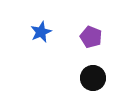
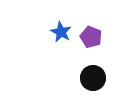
blue star: moved 20 px right; rotated 20 degrees counterclockwise
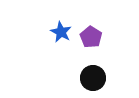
purple pentagon: rotated 10 degrees clockwise
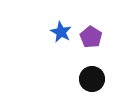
black circle: moved 1 px left, 1 px down
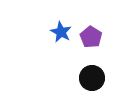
black circle: moved 1 px up
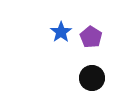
blue star: rotated 10 degrees clockwise
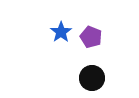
purple pentagon: rotated 10 degrees counterclockwise
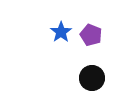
purple pentagon: moved 2 px up
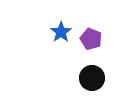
purple pentagon: moved 4 px down
